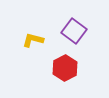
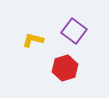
red hexagon: rotated 10 degrees clockwise
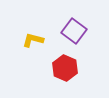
red hexagon: rotated 20 degrees counterclockwise
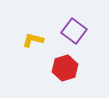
red hexagon: rotated 20 degrees clockwise
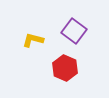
red hexagon: rotated 20 degrees counterclockwise
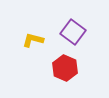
purple square: moved 1 px left, 1 px down
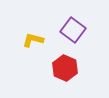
purple square: moved 2 px up
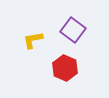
yellow L-shape: rotated 25 degrees counterclockwise
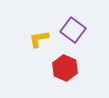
yellow L-shape: moved 6 px right, 1 px up
